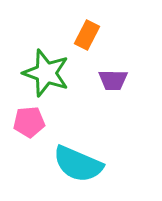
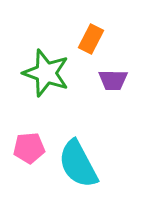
orange rectangle: moved 4 px right, 4 px down
pink pentagon: moved 26 px down
cyan semicircle: rotated 39 degrees clockwise
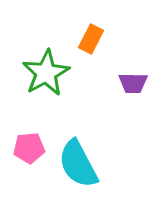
green star: rotated 24 degrees clockwise
purple trapezoid: moved 20 px right, 3 px down
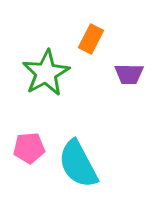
purple trapezoid: moved 4 px left, 9 px up
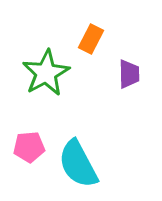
purple trapezoid: rotated 92 degrees counterclockwise
pink pentagon: moved 1 px up
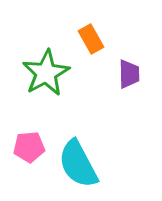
orange rectangle: rotated 56 degrees counterclockwise
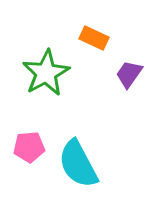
orange rectangle: moved 3 px right, 1 px up; rotated 36 degrees counterclockwise
purple trapezoid: rotated 144 degrees counterclockwise
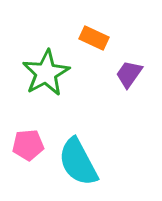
pink pentagon: moved 1 px left, 2 px up
cyan semicircle: moved 2 px up
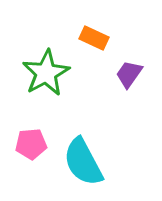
pink pentagon: moved 3 px right, 1 px up
cyan semicircle: moved 5 px right
